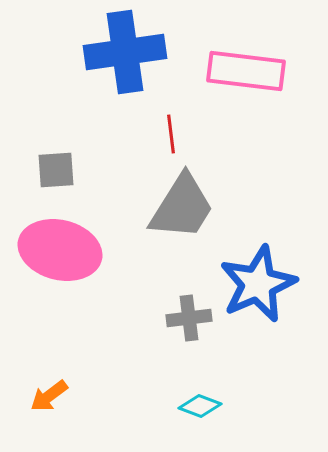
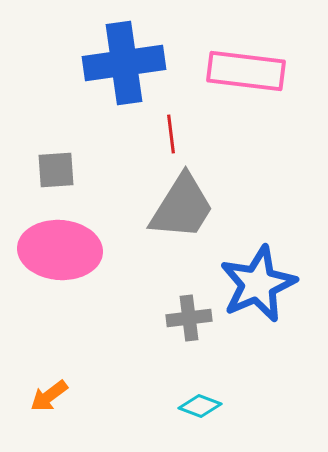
blue cross: moved 1 px left, 11 px down
pink ellipse: rotated 10 degrees counterclockwise
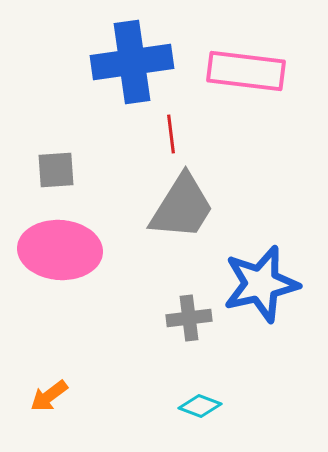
blue cross: moved 8 px right, 1 px up
blue star: moved 3 px right; rotated 10 degrees clockwise
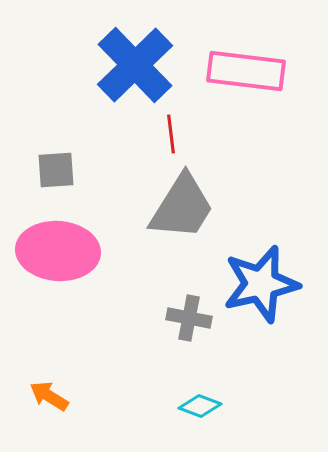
blue cross: moved 3 px right, 3 px down; rotated 36 degrees counterclockwise
pink ellipse: moved 2 px left, 1 px down
gray cross: rotated 18 degrees clockwise
orange arrow: rotated 69 degrees clockwise
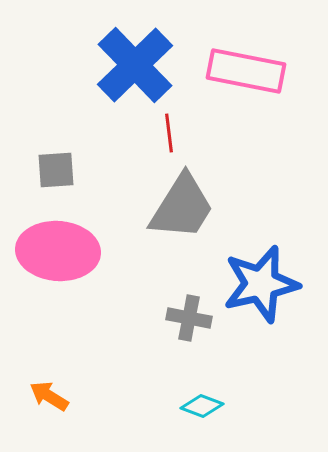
pink rectangle: rotated 4 degrees clockwise
red line: moved 2 px left, 1 px up
cyan diamond: moved 2 px right
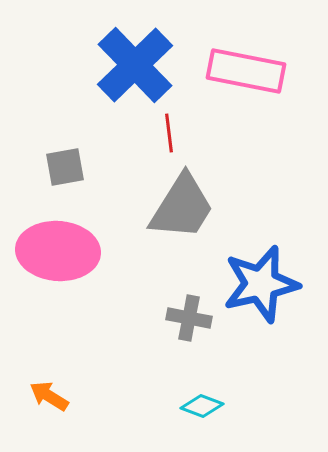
gray square: moved 9 px right, 3 px up; rotated 6 degrees counterclockwise
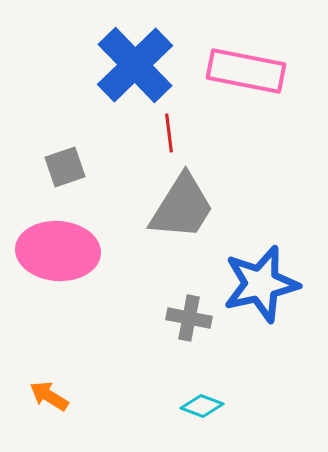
gray square: rotated 9 degrees counterclockwise
